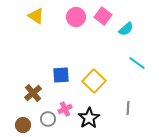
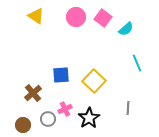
pink square: moved 2 px down
cyan line: rotated 30 degrees clockwise
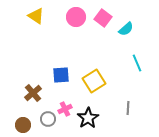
yellow square: rotated 15 degrees clockwise
black star: moved 1 px left
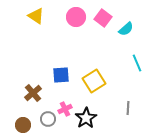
black star: moved 2 px left
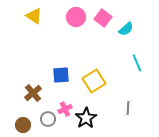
yellow triangle: moved 2 px left
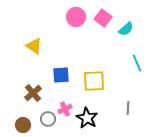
yellow triangle: moved 30 px down
yellow square: rotated 30 degrees clockwise
black star: moved 1 px right; rotated 10 degrees counterclockwise
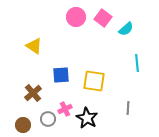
cyan line: rotated 18 degrees clockwise
yellow square: rotated 10 degrees clockwise
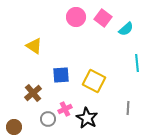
yellow square: rotated 20 degrees clockwise
brown circle: moved 9 px left, 2 px down
